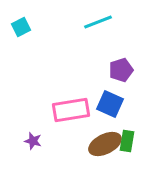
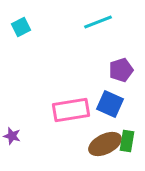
purple star: moved 21 px left, 5 px up
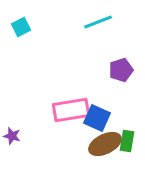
blue square: moved 13 px left, 14 px down
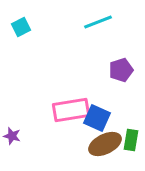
green rectangle: moved 4 px right, 1 px up
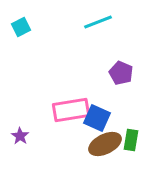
purple pentagon: moved 3 px down; rotated 30 degrees counterclockwise
purple star: moved 8 px right; rotated 18 degrees clockwise
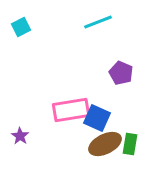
green rectangle: moved 1 px left, 4 px down
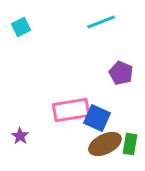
cyan line: moved 3 px right
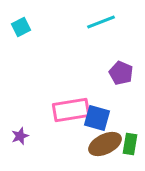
blue square: rotated 8 degrees counterclockwise
purple star: rotated 18 degrees clockwise
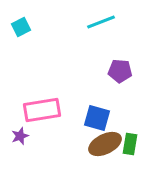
purple pentagon: moved 1 px left, 2 px up; rotated 20 degrees counterclockwise
pink rectangle: moved 29 px left
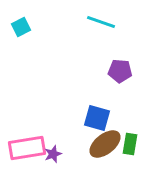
cyan line: rotated 40 degrees clockwise
pink rectangle: moved 15 px left, 38 px down
purple star: moved 33 px right, 18 px down
brown ellipse: rotated 12 degrees counterclockwise
